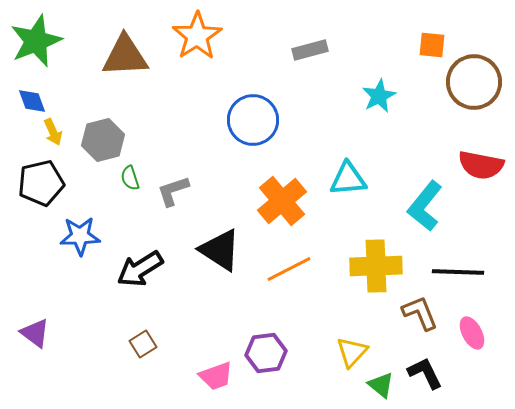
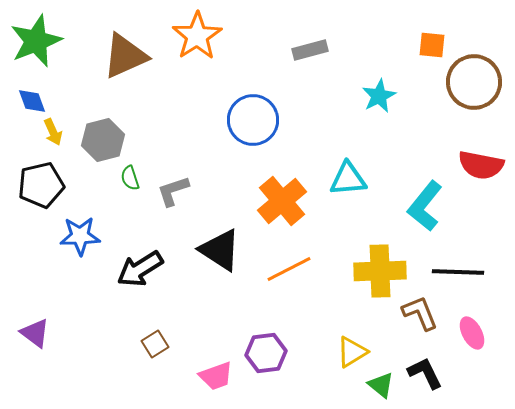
brown triangle: rotated 21 degrees counterclockwise
black pentagon: moved 2 px down
yellow cross: moved 4 px right, 5 px down
brown square: moved 12 px right
yellow triangle: rotated 16 degrees clockwise
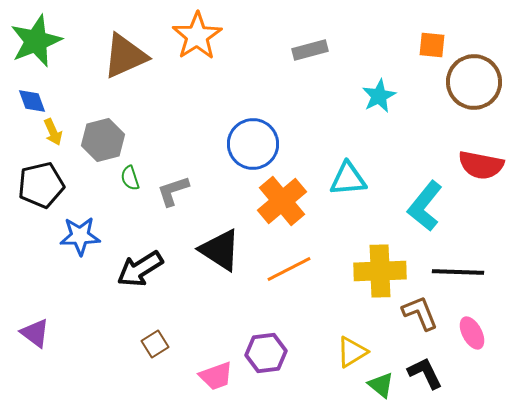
blue circle: moved 24 px down
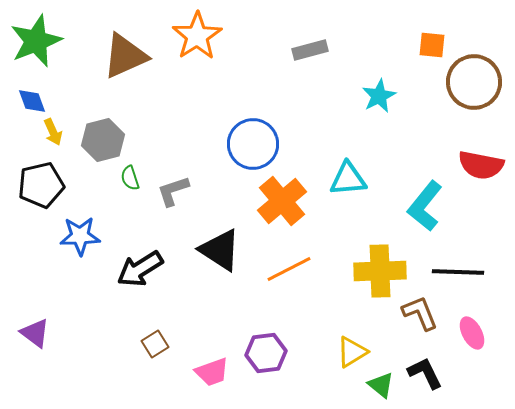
pink trapezoid: moved 4 px left, 4 px up
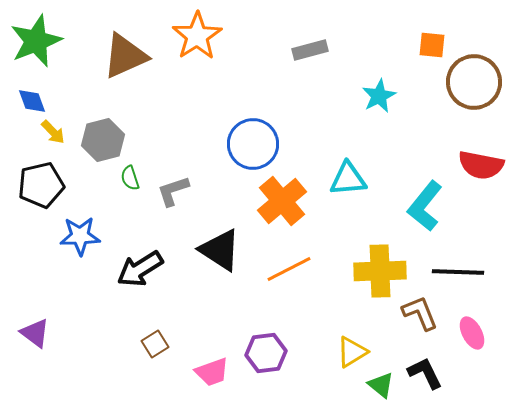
yellow arrow: rotated 20 degrees counterclockwise
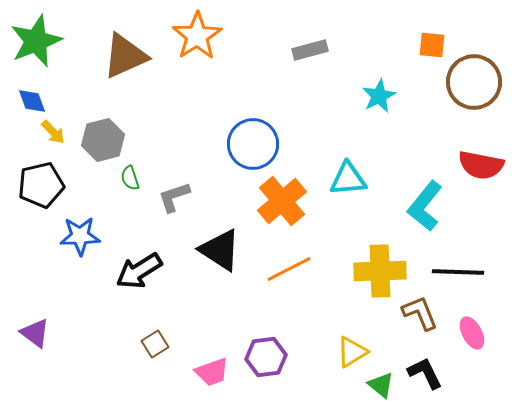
gray L-shape: moved 1 px right, 6 px down
black arrow: moved 1 px left, 2 px down
purple hexagon: moved 4 px down
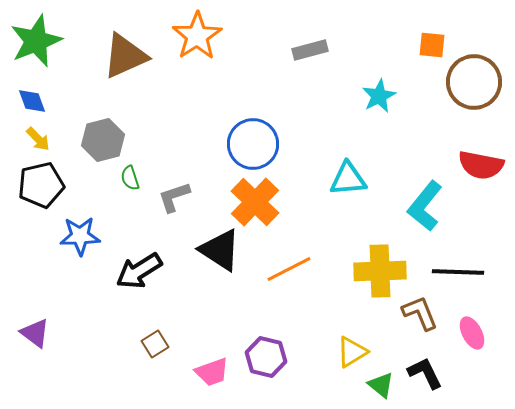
yellow arrow: moved 15 px left, 7 px down
orange cross: moved 27 px left, 1 px down; rotated 6 degrees counterclockwise
purple hexagon: rotated 21 degrees clockwise
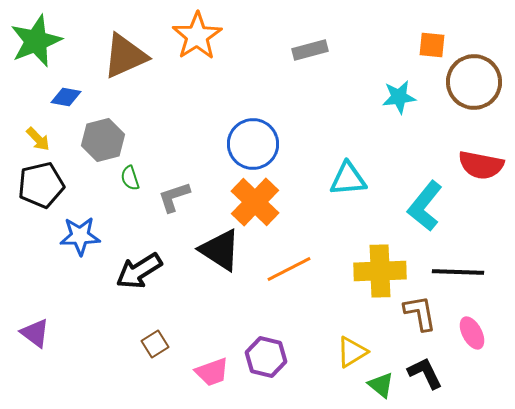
cyan star: moved 20 px right, 1 px down; rotated 20 degrees clockwise
blue diamond: moved 34 px right, 4 px up; rotated 60 degrees counterclockwise
brown L-shape: rotated 12 degrees clockwise
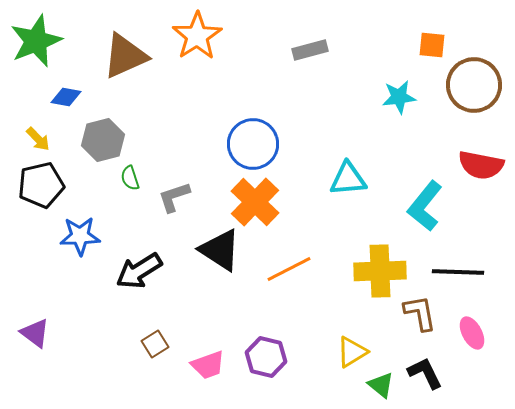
brown circle: moved 3 px down
pink trapezoid: moved 4 px left, 7 px up
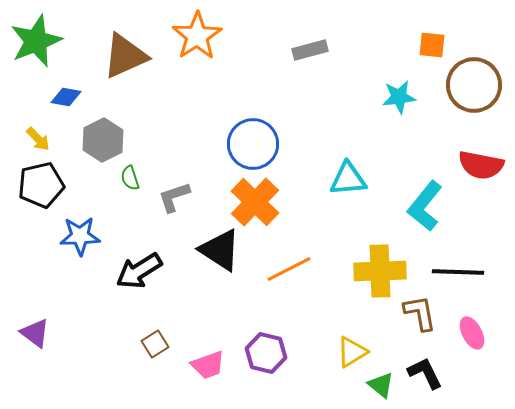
gray hexagon: rotated 12 degrees counterclockwise
purple hexagon: moved 4 px up
